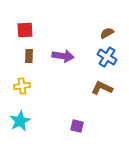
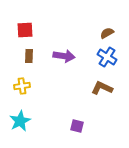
purple arrow: moved 1 px right
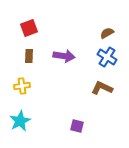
red square: moved 4 px right, 2 px up; rotated 18 degrees counterclockwise
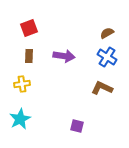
yellow cross: moved 2 px up
cyan star: moved 2 px up
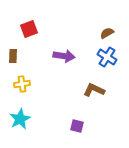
red square: moved 1 px down
brown rectangle: moved 16 px left
brown L-shape: moved 8 px left, 2 px down
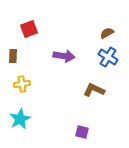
blue cross: moved 1 px right
purple square: moved 5 px right, 6 px down
